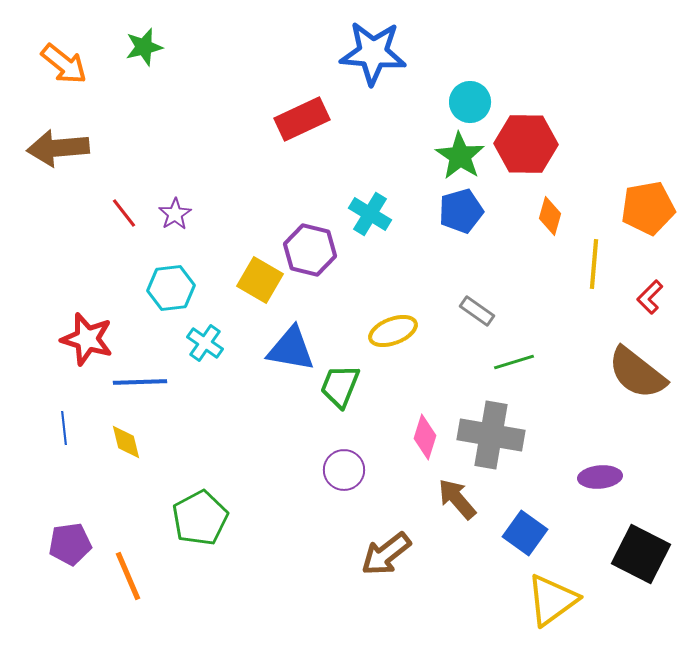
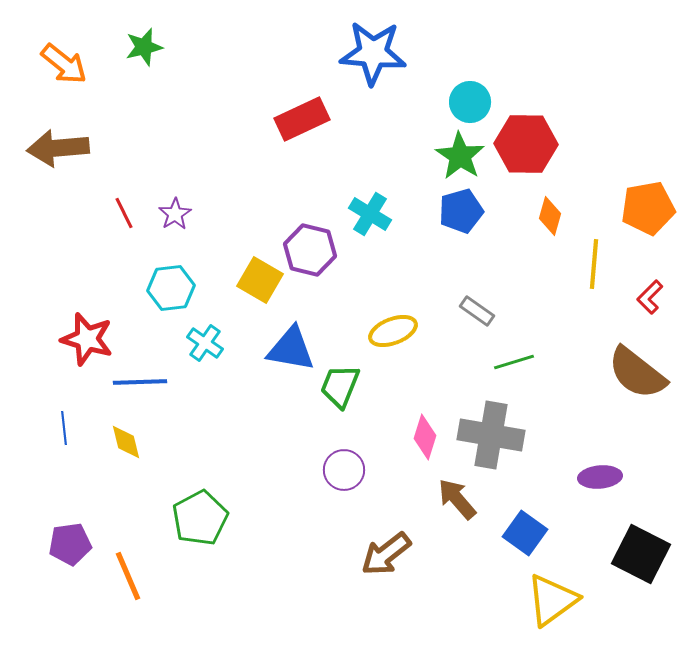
red line at (124, 213): rotated 12 degrees clockwise
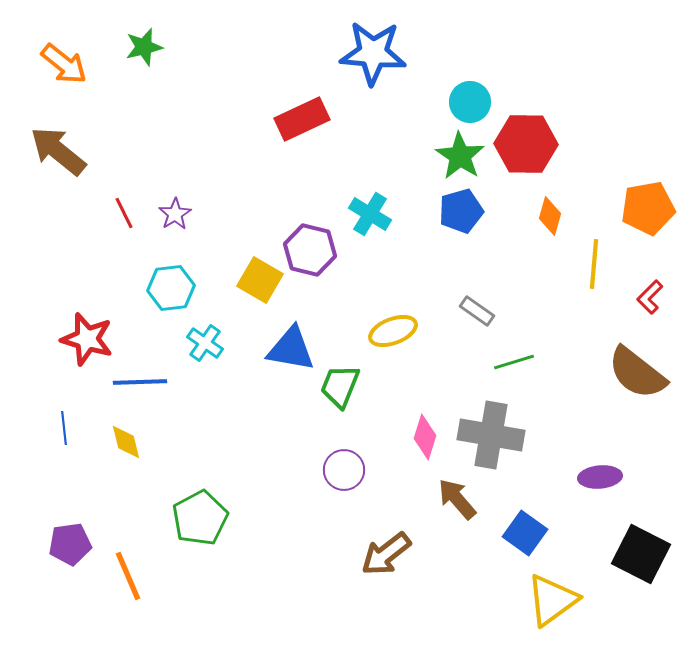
brown arrow at (58, 148): moved 3 px down; rotated 44 degrees clockwise
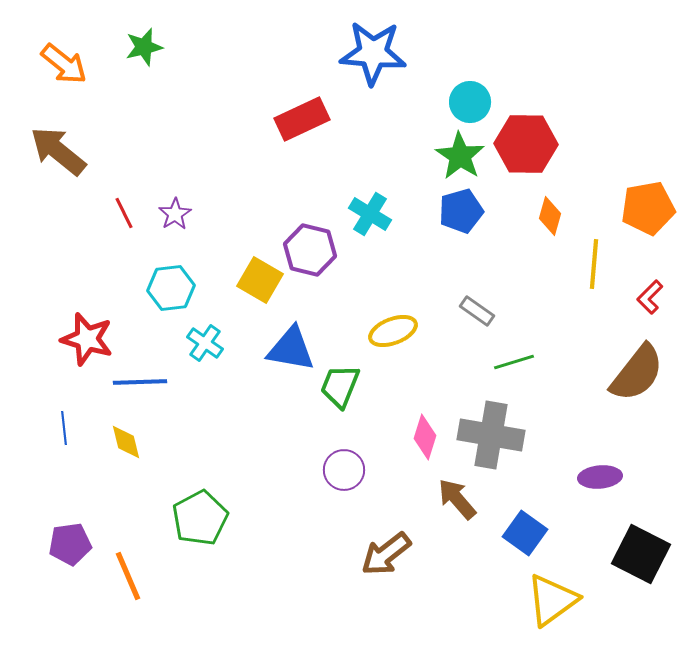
brown semicircle at (637, 373): rotated 90 degrees counterclockwise
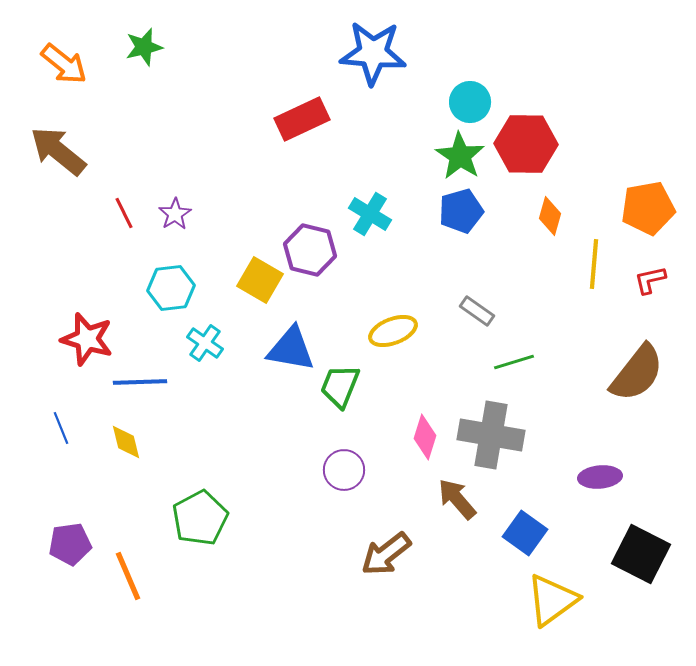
red L-shape at (650, 297): moved 17 px up; rotated 32 degrees clockwise
blue line at (64, 428): moved 3 px left; rotated 16 degrees counterclockwise
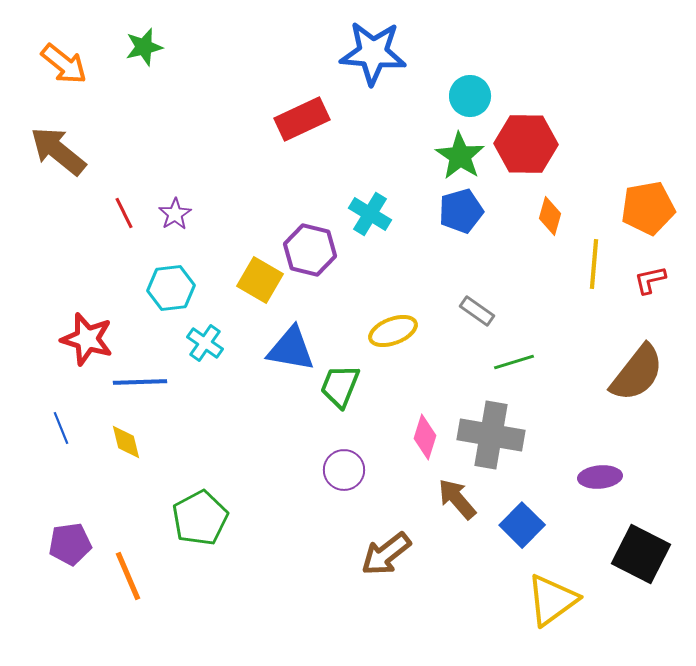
cyan circle at (470, 102): moved 6 px up
blue square at (525, 533): moved 3 px left, 8 px up; rotated 9 degrees clockwise
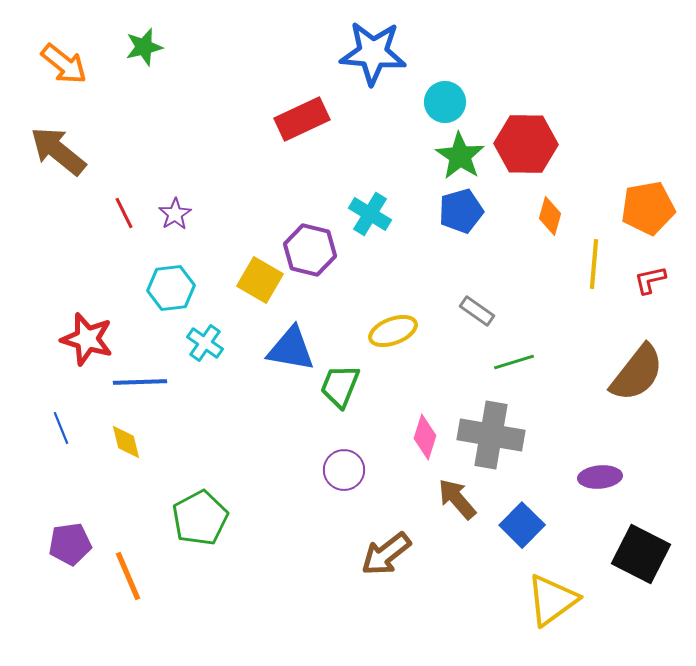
cyan circle at (470, 96): moved 25 px left, 6 px down
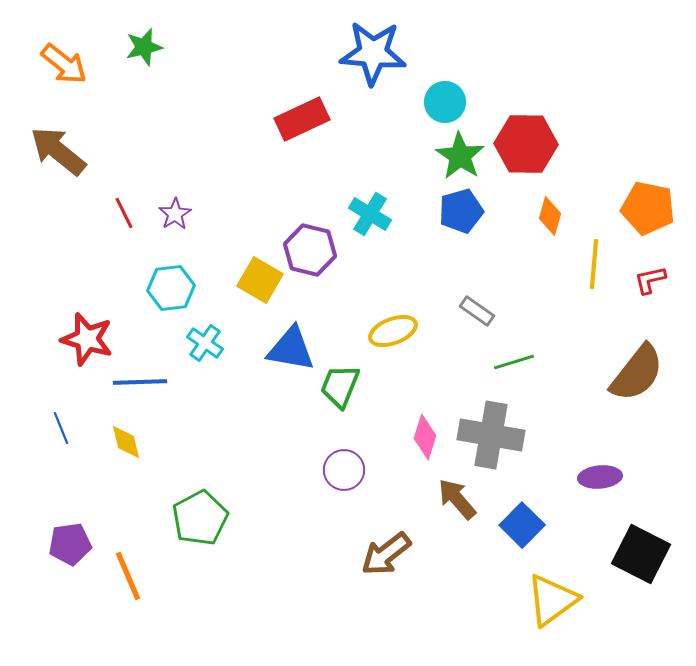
orange pentagon at (648, 208): rotated 22 degrees clockwise
